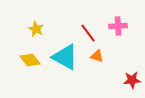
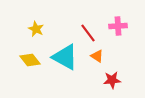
orange triangle: rotated 16 degrees clockwise
red star: moved 20 px left
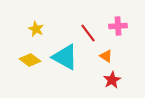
orange triangle: moved 9 px right
yellow diamond: rotated 15 degrees counterclockwise
red star: rotated 24 degrees counterclockwise
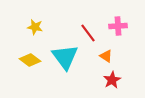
yellow star: moved 1 px left, 2 px up; rotated 14 degrees counterclockwise
cyan triangle: rotated 24 degrees clockwise
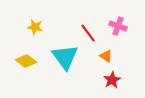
pink cross: rotated 24 degrees clockwise
yellow diamond: moved 4 px left, 1 px down
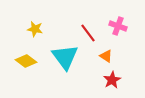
yellow star: moved 2 px down
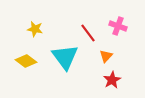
orange triangle: rotated 40 degrees clockwise
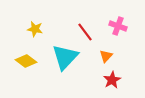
red line: moved 3 px left, 1 px up
cyan triangle: rotated 20 degrees clockwise
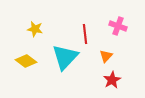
red line: moved 2 px down; rotated 30 degrees clockwise
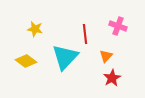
red star: moved 2 px up
